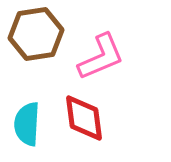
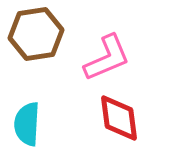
pink L-shape: moved 6 px right, 1 px down
red diamond: moved 35 px right
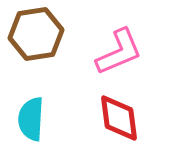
pink L-shape: moved 12 px right, 6 px up
cyan semicircle: moved 4 px right, 5 px up
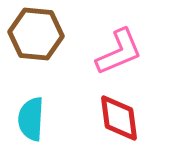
brown hexagon: rotated 14 degrees clockwise
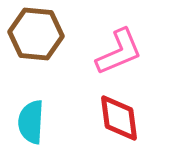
cyan semicircle: moved 3 px down
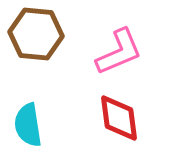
cyan semicircle: moved 3 px left, 3 px down; rotated 12 degrees counterclockwise
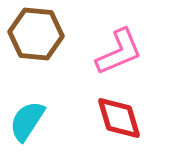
red diamond: rotated 9 degrees counterclockwise
cyan semicircle: moved 1 px left, 4 px up; rotated 42 degrees clockwise
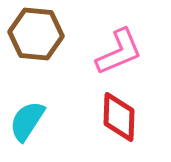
red diamond: moved 1 px up; rotated 18 degrees clockwise
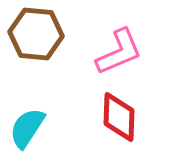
cyan semicircle: moved 7 px down
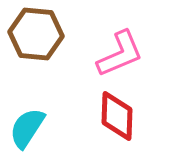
pink L-shape: moved 1 px right, 2 px down
red diamond: moved 2 px left, 1 px up
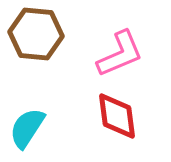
red diamond: rotated 9 degrees counterclockwise
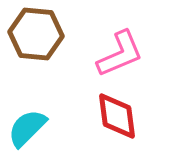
cyan semicircle: rotated 12 degrees clockwise
